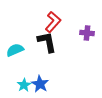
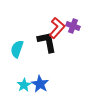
red L-shape: moved 4 px right, 6 px down
purple cross: moved 14 px left, 7 px up; rotated 16 degrees clockwise
cyan semicircle: moved 2 px right, 1 px up; rotated 48 degrees counterclockwise
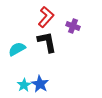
red L-shape: moved 11 px left, 11 px up
cyan semicircle: rotated 42 degrees clockwise
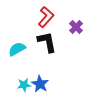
purple cross: moved 3 px right, 1 px down; rotated 24 degrees clockwise
cyan star: rotated 24 degrees clockwise
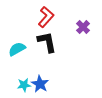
purple cross: moved 7 px right
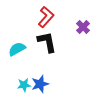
blue star: rotated 24 degrees clockwise
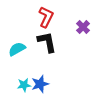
red L-shape: rotated 15 degrees counterclockwise
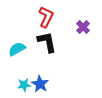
blue star: rotated 24 degrees counterclockwise
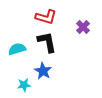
red L-shape: rotated 80 degrees clockwise
cyan semicircle: rotated 12 degrees clockwise
blue star: moved 3 px right, 13 px up
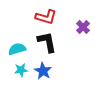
cyan star: moved 3 px left, 15 px up
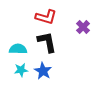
cyan semicircle: moved 1 px right; rotated 18 degrees clockwise
